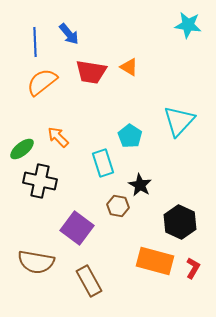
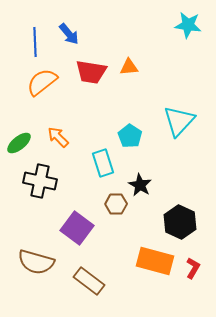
orange triangle: rotated 36 degrees counterclockwise
green ellipse: moved 3 px left, 6 px up
brown hexagon: moved 2 px left, 2 px up; rotated 10 degrees counterclockwise
brown semicircle: rotated 6 degrees clockwise
brown rectangle: rotated 24 degrees counterclockwise
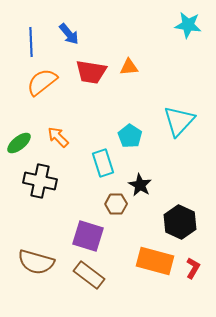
blue line: moved 4 px left
purple square: moved 11 px right, 8 px down; rotated 20 degrees counterclockwise
brown rectangle: moved 6 px up
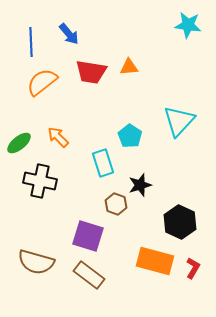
black star: rotated 25 degrees clockwise
brown hexagon: rotated 20 degrees clockwise
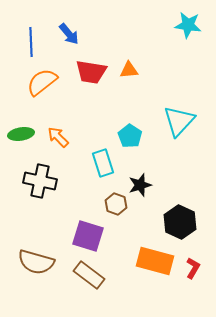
orange triangle: moved 3 px down
green ellipse: moved 2 px right, 9 px up; rotated 30 degrees clockwise
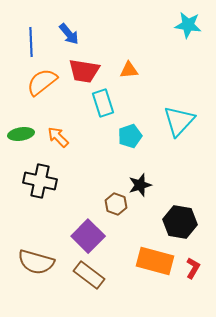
red trapezoid: moved 7 px left, 1 px up
cyan pentagon: rotated 20 degrees clockwise
cyan rectangle: moved 60 px up
black hexagon: rotated 16 degrees counterclockwise
purple square: rotated 28 degrees clockwise
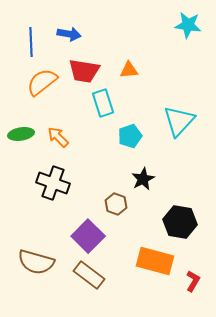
blue arrow: rotated 40 degrees counterclockwise
black cross: moved 13 px right, 2 px down; rotated 8 degrees clockwise
black star: moved 3 px right, 6 px up; rotated 10 degrees counterclockwise
red L-shape: moved 13 px down
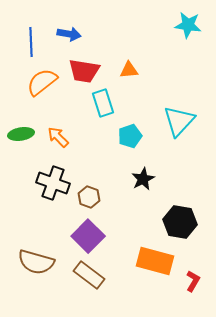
brown hexagon: moved 27 px left, 7 px up
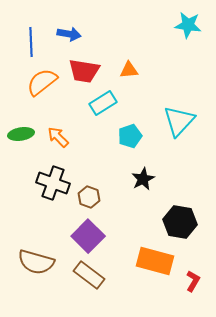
cyan rectangle: rotated 76 degrees clockwise
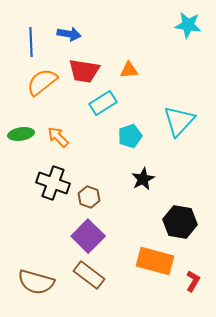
brown semicircle: moved 20 px down
